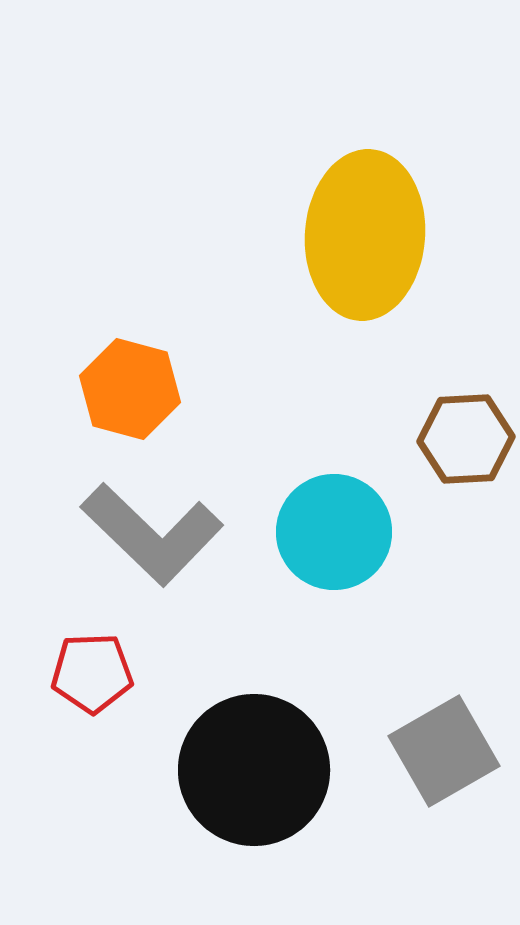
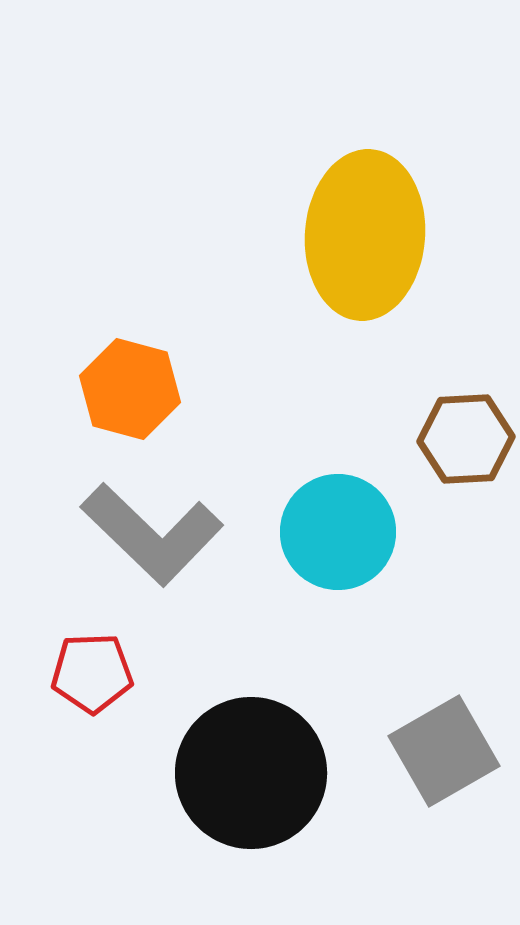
cyan circle: moved 4 px right
black circle: moved 3 px left, 3 px down
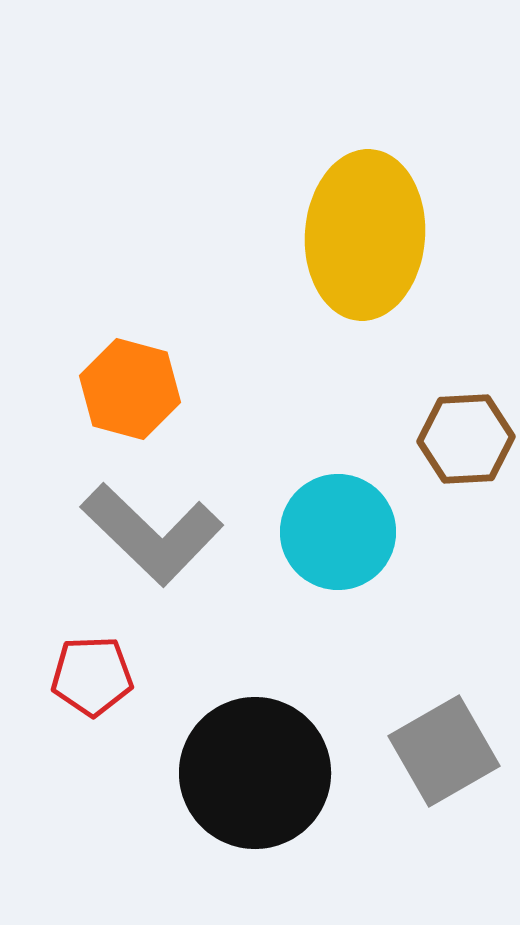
red pentagon: moved 3 px down
black circle: moved 4 px right
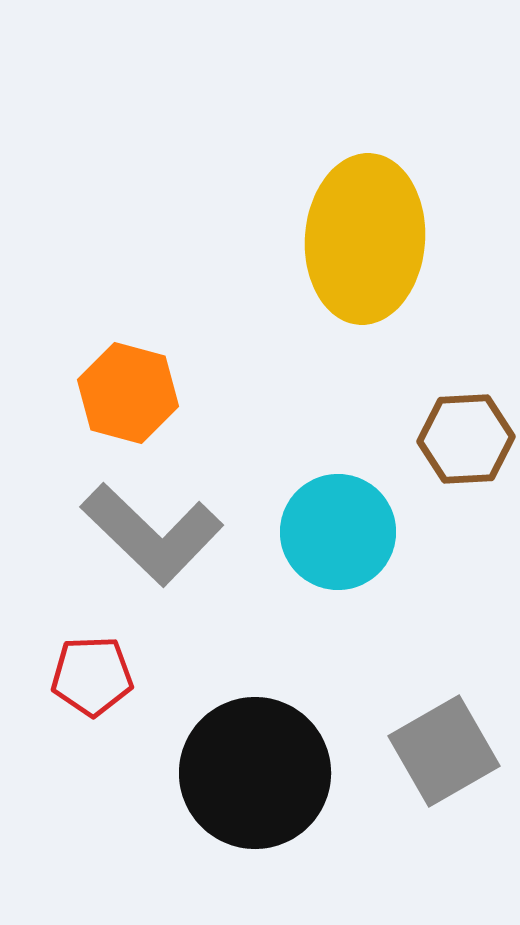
yellow ellipse: moved 4 px down
orange hexagon: moved 2 px left, 4 px down
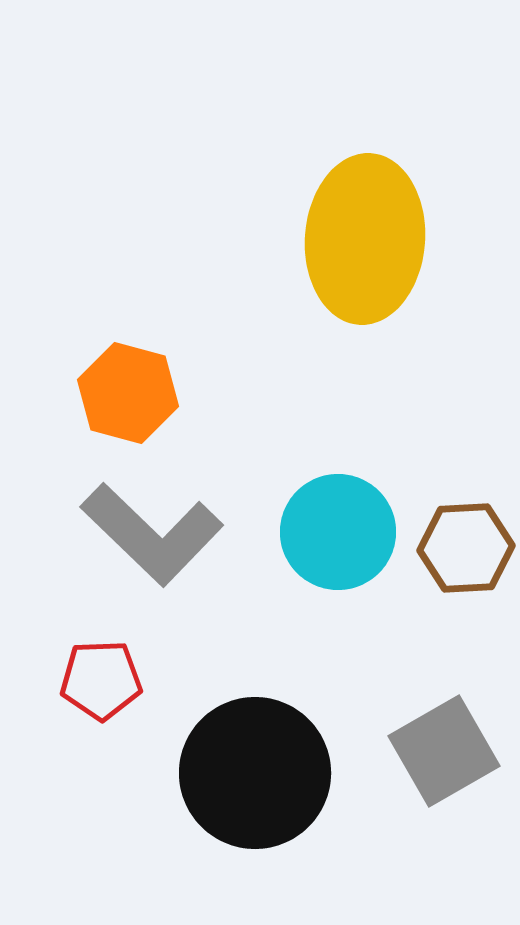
brown hexagon: moved 109 px down
red pentagon: moved 9 px right, 4 px down
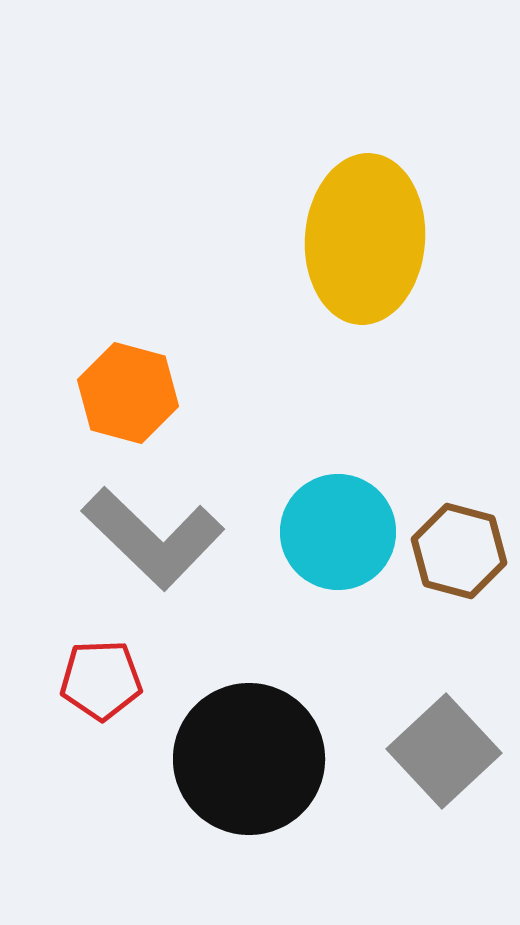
gray L-shape: moved 1 px right, 4 px down
brown hexagon: moved 7 px left, 3 px down; rotated 18 degrees clockwise
gray square: rotated 13 degrees counterclockwise
black circle: moved 6 px left, 14 px up
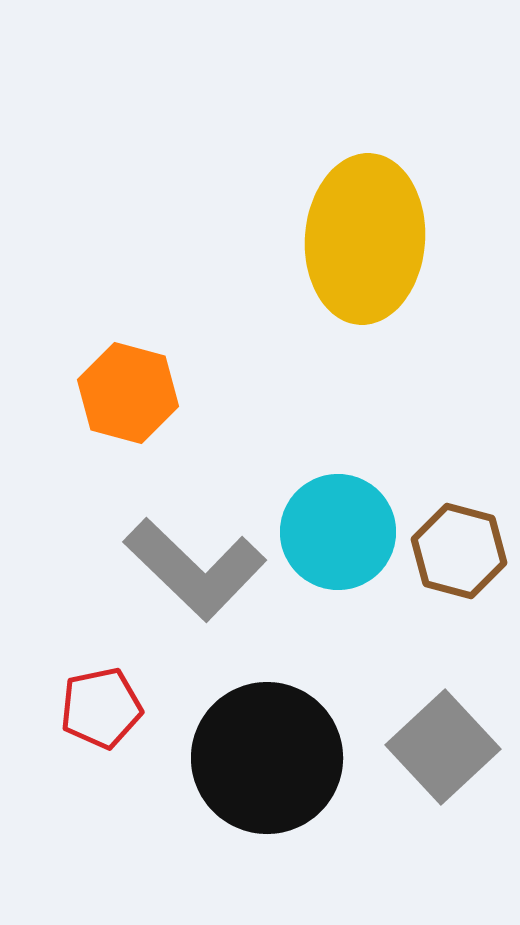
gray L-shape: moved 42 px right, 31 px down
red pentagon: moved 28 px down; rotated 10 degrees counterclockwise
gray square: moved 1 px left, 4 px up
black circle: moved 18 px right, 1 px up
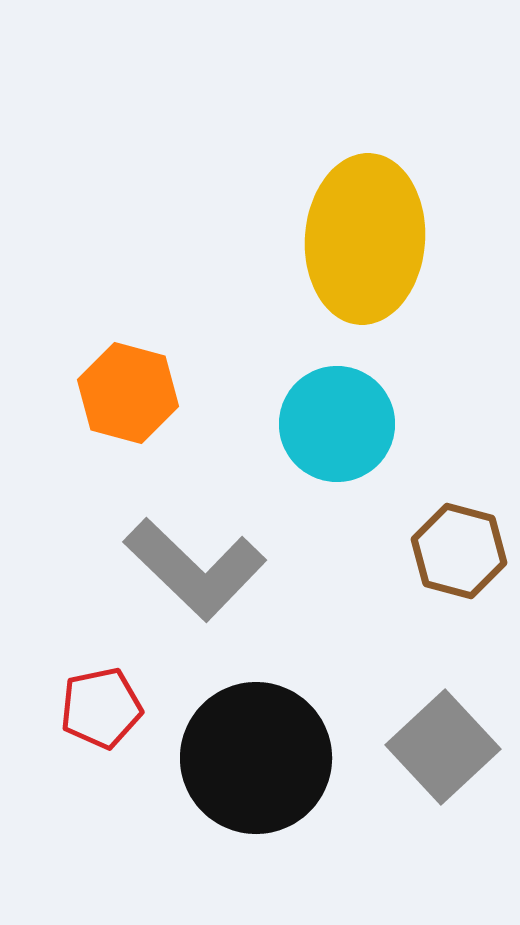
cyan circle: moved 1 px left, 108 px up
black circle: moved 11 px left
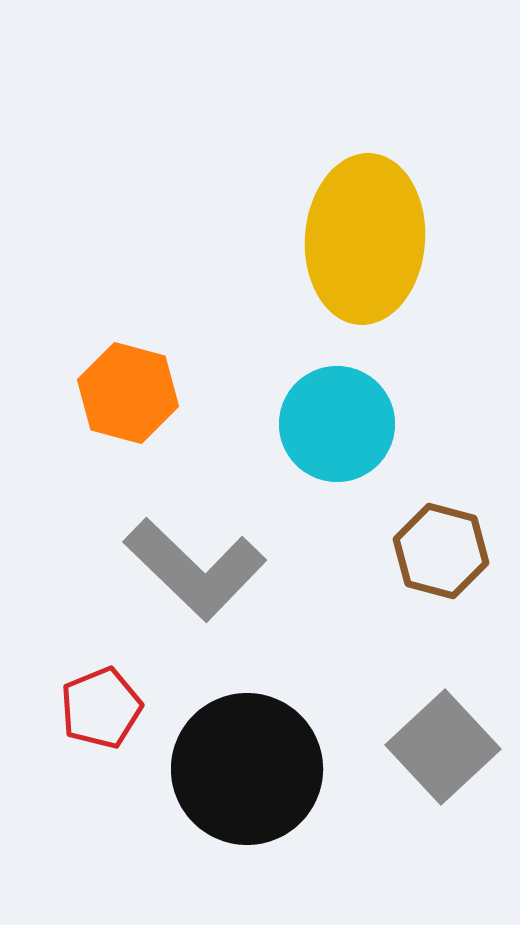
brown hexagon: moved 18 px left
red pentagon: rotated 10 degrees counterclockwise
black circle: moved 9 px left, 11 px down
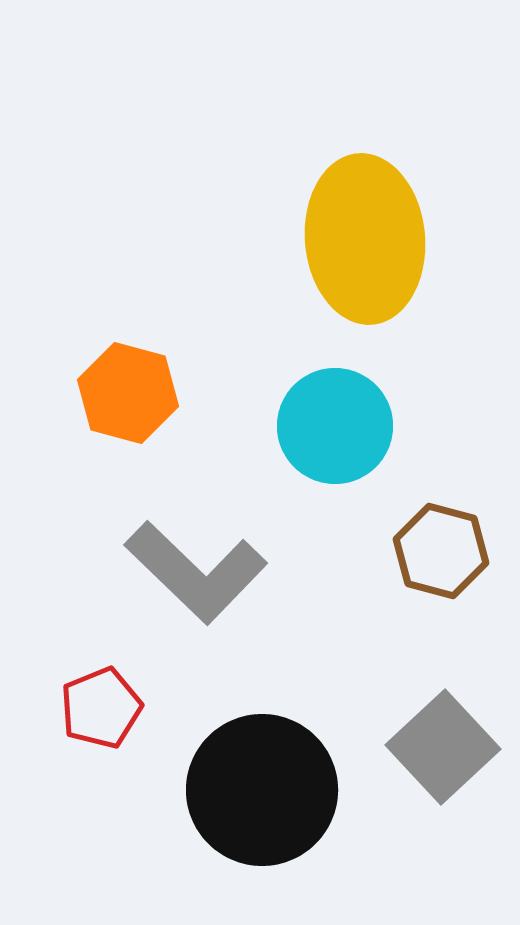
yellow ellipse: rotated 9 degrees counterclockwise
cyan circle: moved 2 px left, 2 px down
gray L-shape: moved 1 px right, 3 px down
black circle: moved 15 px right, 21 px down
